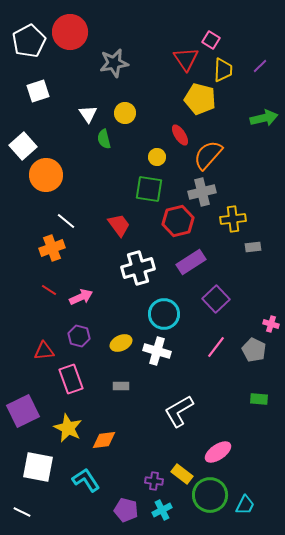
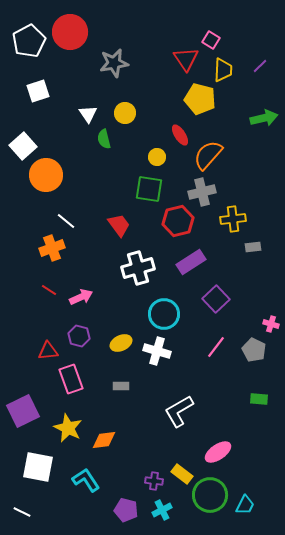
red triangle at (44, 351): moved 4 px right
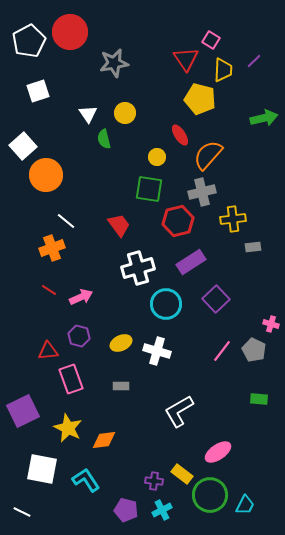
purple line at (260, 66): moved 6 px left, 5 px up
cyan circle at (164, 314): moved 2 px right, 10 px up
pink line at (216, 347): moved 6 px right, 4 px down
white square at (38, 467): moved 4 px right, 2 px down
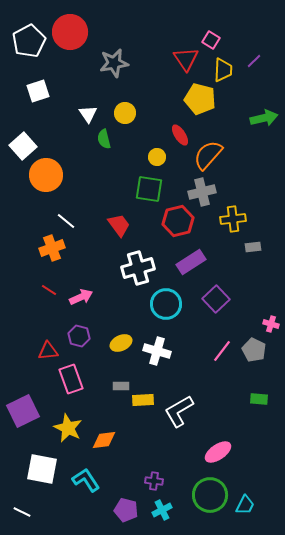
yellow rectangle at (182, 474): moved 39 px left, 74 px up; rotated 40 degrees counterclockwise
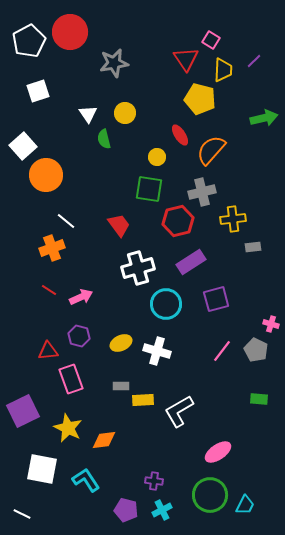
orange semicircle at (208, 155): moved 3 px right, 5 px up
purple square at (216, 299): rotated 28 degrees clockwise
gray pentagon at (254, 350): moved 2 px right
white line at (22, 512): moved 2 px down
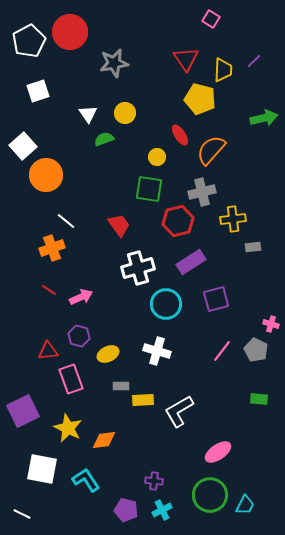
pink square at (211, 40): moved 21 px up
green semicircle at (104, 139): rotated 84 degrees clockwise
yellow ellipse at (121, 343): moved 13 px left, 11 px down
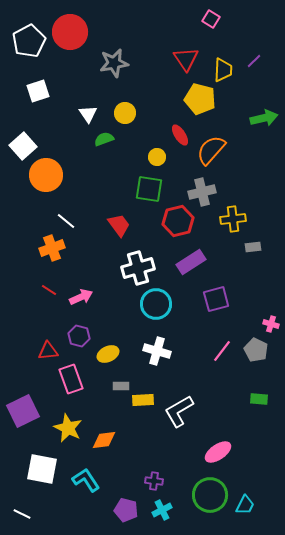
cyan circle at (166, 304): moved 10 px left
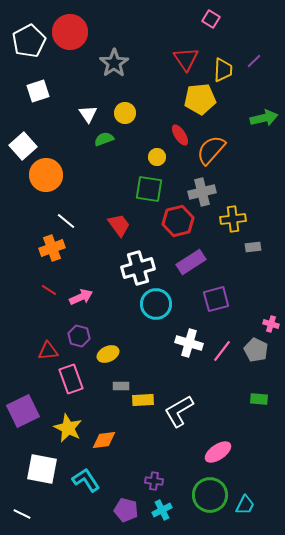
gray star at (114, 63): rotated 24 degrees counterclockwise
yellow pentagon at (200, 99): rotated 20 degrees counterclockwise
white cross at (157, 351): moved 32 px right, 8 px up
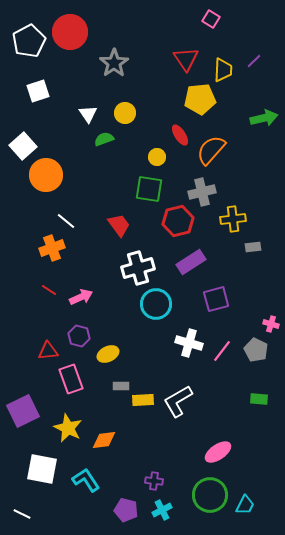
white L-shape at (179, 411): moved 1 px left, 10 px up
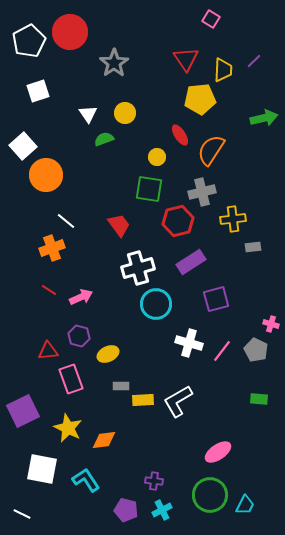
orange semicircle at (211, 150): rotated 8 degrees counterclockwise
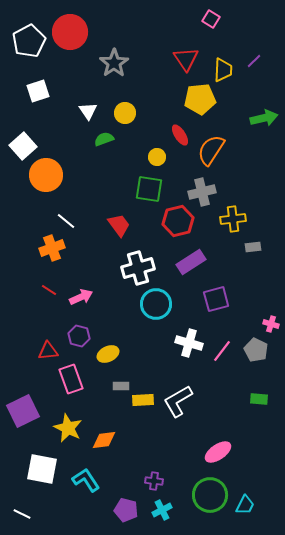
white triangle at (88, 114): moved 3 px up
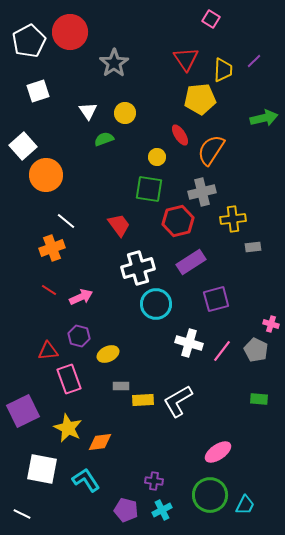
pink rectangle at (71, 379): moved 2 px left
orange diamond at (104, 440): moved 4 px left, 2 px down
